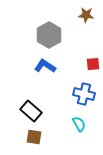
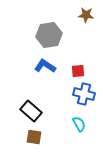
gray hexagon: rotated 20 degrees clockwise
red square: moved 15 px left, 7 px down
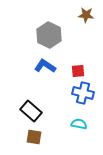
gray hexagon: rotated 25 degrees counterclockwise
blue cross: moved 1 px left, 1 px up
cyan semicircle: rotated 49 degrees counterclockwise
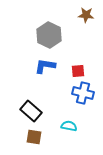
blue L-shape: rotated 25 degrees counterclockwise
cyan semicircle: moved 10 px left, 2 px down
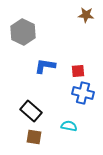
gray hexagon: moved 26 px left, 3 px up
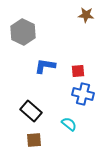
blue cross: moved 1 px down
cyan semicircle: moved 2 px up; rotated 28 degrees clockwise
brown square: moved 3 px down; rotated 14 degrees counterclockwise
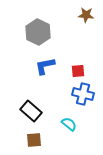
gray hexagon: moved 15 px right
blue L-shape: rotated 20 degrees counterclockwise
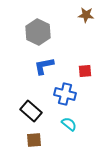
blue L-shape: moved 1 px left
red square: moved 7 px right
blue cross: moved 18 px left
